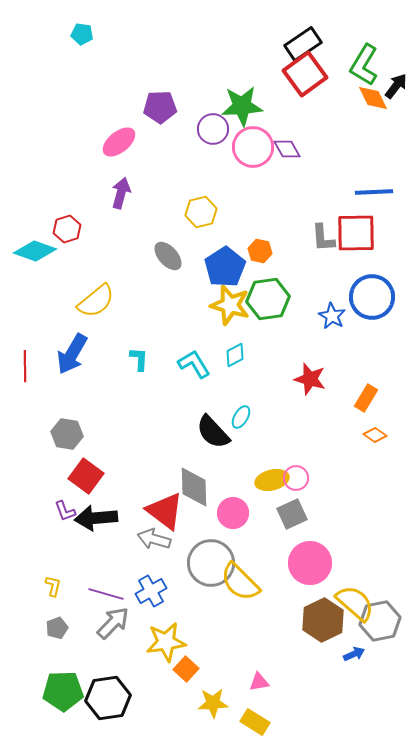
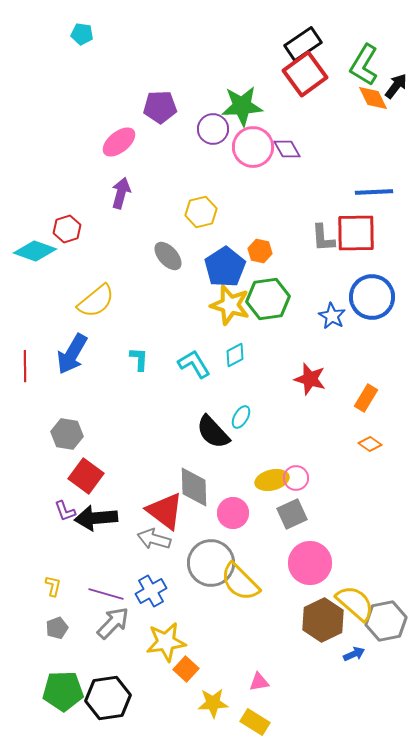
orange diamond at (375, 435): moved 5 px left, 9 px down
gray hexagon at (380, 621): moved 6 px right
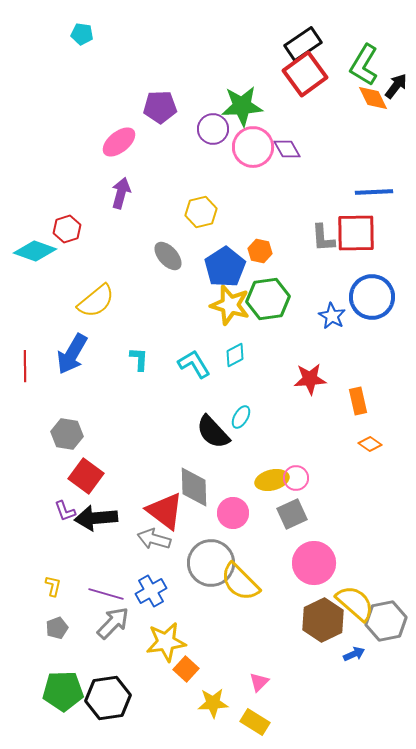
red star at (310, 379): rotated 20 degrees counterclockwise
orange rectangle at (366, 398): moved 8 px left, 3 px down; rotated 44 degrees counterclockwise
pink circle at (310, 563): moved 4 px right
pink triangle at (259, 682): rotated 35 degrees counterclockwise
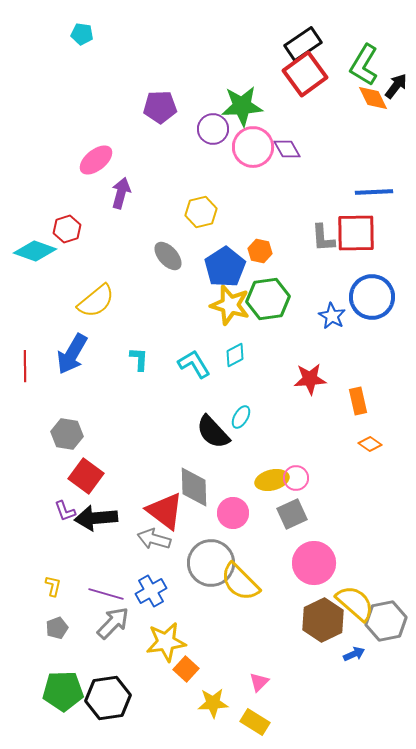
pink ellipse at (119, 142): moved 23 px left, 18 px down
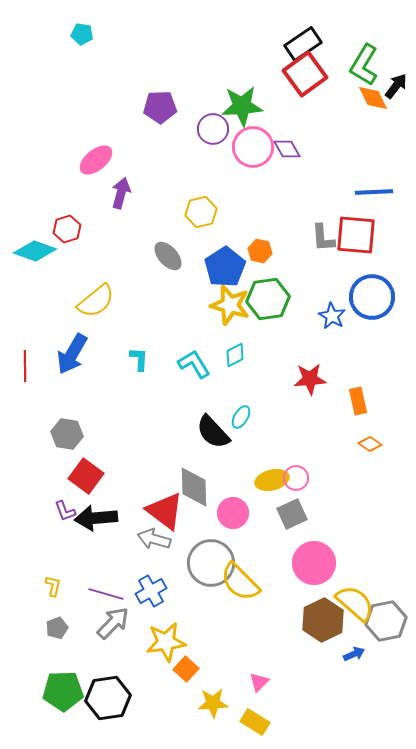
red square at (356, 233): moved 2 px down; rotated 6 degrees clockwise
